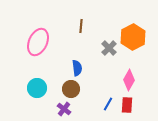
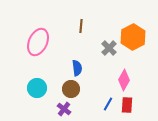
pink diamond: moved 5 px left
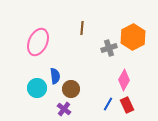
brown line: moved 1 px right, 2 px down
gray cross: rotated 28 degrees clockwise
blue semicircle: moved 22 px left, 8 px down
red rectangle: rotated 28 degrees counterclockwise
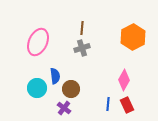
gray cross: moved 27 px left
blue line: rotated 24 degrees counterclockwise
purple cross: moved 1 px up
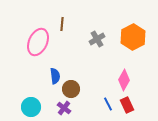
brown line: moved 20 px left, 4 px up
gray cross: moved 15 px right, 9 px up; rotated 14 degrees counterclockwise
cyan circle: moved 6 px left, 19 px down
blue line: rotated 32 degrees counterclockwise
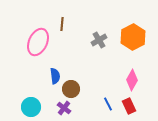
gray cross: moved 2 px right, 1 px down
pink diamond: moved 8 px right
red rectangle: moved 2 px right, 1 px down
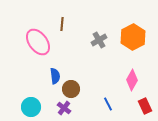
pink ellipse: rotated 60 degrees counterclockwise
red rectangle: moved 16 px right
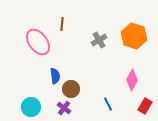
orange hexagon: moved 1 px right, 1 px up; rotated 15 degrees counterclockwise
red rectangle: rotated 56 degrees clockwise
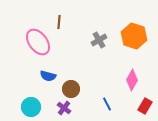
brown line: moved 3 px left, 2 px up
blue semicircle: moved 7 px left; rotated 112 degrees clockwise
blue line: moved 1 px left
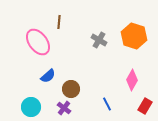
gray cross: rotated 28 degrees counterclockwise
blue semicircle: rotated 56 degrees counterclockwise
